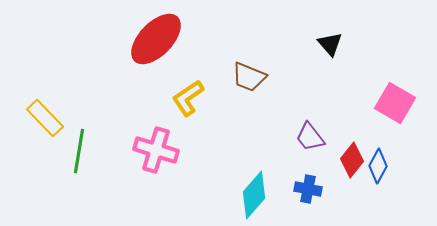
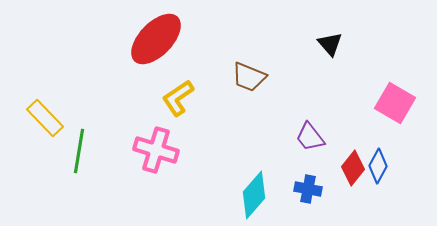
yellow L-shape: moved 10 px left
red diamond: moved 1 px right, 8 px down
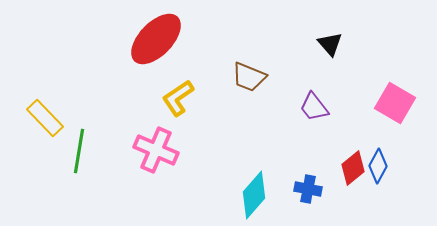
purple trapezoid: moved 4 px right, 30 px up
pink cross: rotated 6 degrees clockwise
red diamond: rotated 12 degrees clockwise
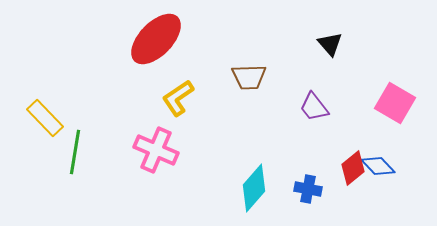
brown trapezoid: rotated 24 degrees counterclockwise
green line: moved 4 px left, 1 px down
blue diamond: rotated 72 degrees counterclockwise
cyan diamond: moved 7 px up
